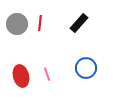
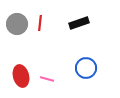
black rectangle: rotated 30 degrees clockwise
pink line: moved 5 px down; rotated 56 degrees counterclockwise
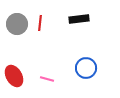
black rectangle: moved 4 px up; rotated 12 degrees clockwise
red ellipse: moved 7 px left; rotated 15 degrees counterclockwise
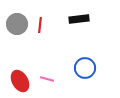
red line: moved 2 px down
blue circle: moved 1 px left
red ellipse: moved 6 px right, 5 px down
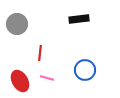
red line: moved 28 px down
blue circle: moved 2 px down
pink line: moved 1 px up
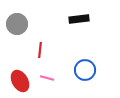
red line: moved 3 px up
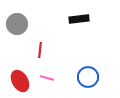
blue circle: moved 3 px right, 7 px down
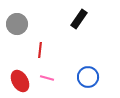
black rectangle: rotated 48 degrees counterclockwise
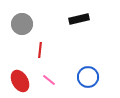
black rectangle: rotated 42 degrees clockwise
gray circle: moved 5 px right
pink line: moved 2 px right, 2 px down; rotated 24 degrees clockwise
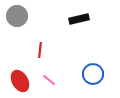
gray circle: moved 5 px left, 8 px up
blue circle: moved 5 px right, 3 px up
